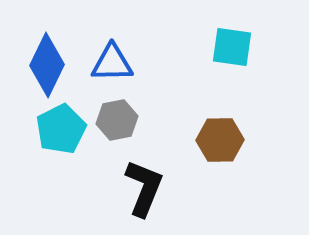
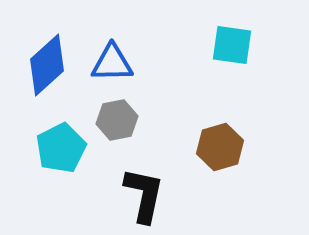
cyan square: moved 2 px up
blue diamond: rotated 22 degrees clockwise
cyan pentagon: moved 19 px down
brown hexagon: moved 7 px down; rotated 15 degrees counterclockwise
black L-shape: moved 7 px down; rotated 10 degrees counterclockwise
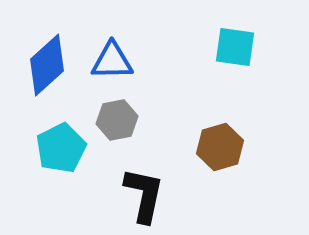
cyan square: moved 3 px right, 2 px down
blue triangle: moved 2 px up
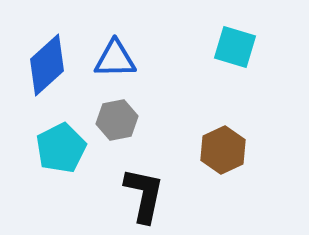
cyan square: rotated 9 degrees clockwise
blue triangle: moved 3 px right, 2 px up
brown hexagon: moved 3 px right, 3 px down; rotated 9 degrees counterclockwise
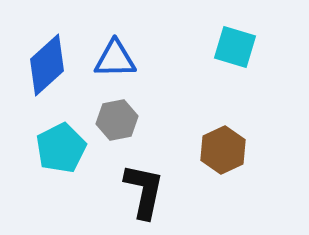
black L-shape: moved 4 px up
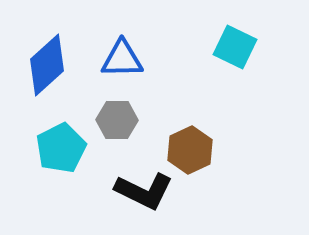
cyan square: rotated 9 degrees clockwise
blue triangle: moved 7 px right
gray hexagon: rotated 12 degrees clockwise
brown hexagon: moved 33 px left
black L-shape: rotated 104 degrees clockwise
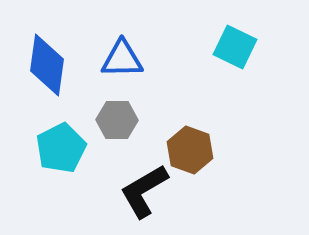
blue diamond: rotated 40 degrees counterclockwise
brown hexagon: rotated 15 degrees counterclockwise
black L-shape: rotated 124 degrees clockwise
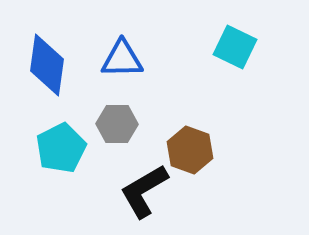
gray hexagon: moved 4 px down
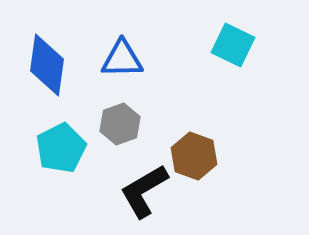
cyan square: moved 2 px left, 2 px up
gray hexagon: moved 3 px right; rotated 21 degrees counterclockwise
brown hexagon: moved 4 px right, 6 px down
